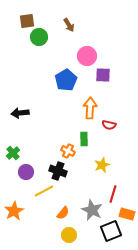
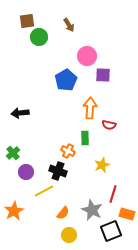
green rectangle: moved 1 px right, 1 px up
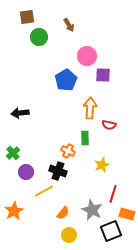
brown square: moved 4 px up
